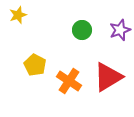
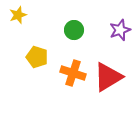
green circle: moved 8 px left
yellow pentagon: moved 2 px right, 8 px up; rotated 10 degrees counterclockwise
orange cross: moved 4 px right, 8 px up; rotated 15 degrees counterclockwise
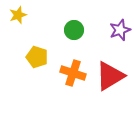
red triangle: moved 2 px right, 1 px up
